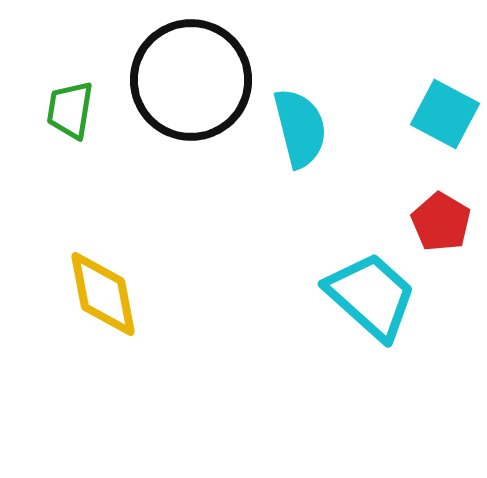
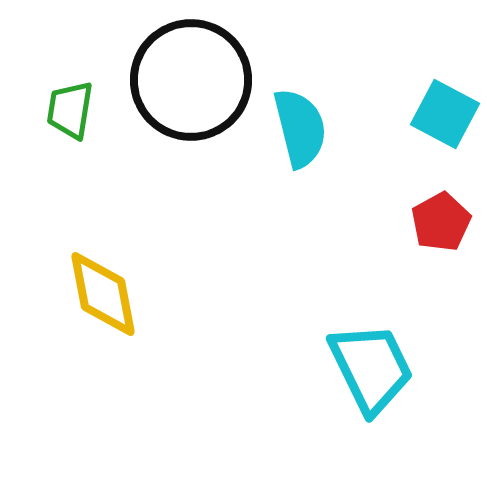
red pentagon: rotated 12 degrees clockwise
cyan trapezoid: moved 72 px down; rotated 22 degrees clockwise
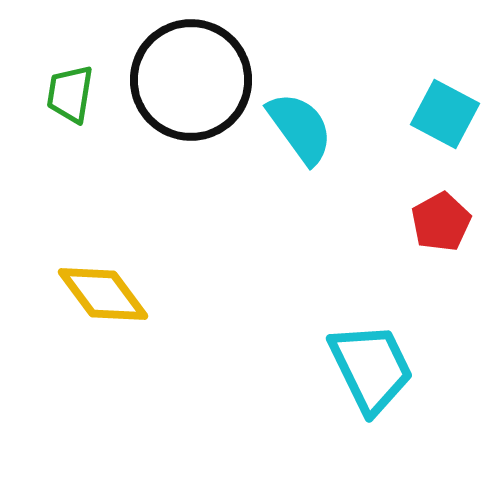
green trapezoid: moved 16 px up
cyan semicircle: rotated 22 degrees counterclockwise
yellow diamond: rotated 26 degrees counterclockwise
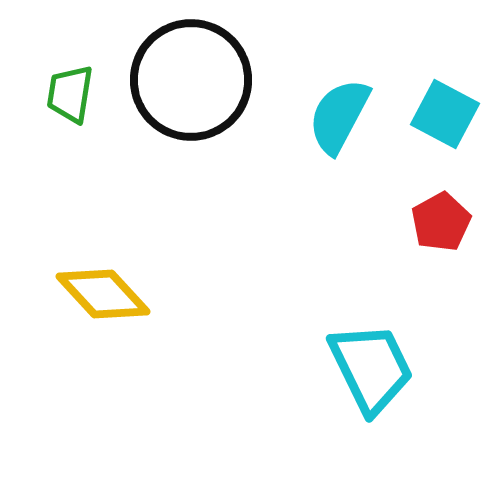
cyan semicircle: moved 39 px right, 12 px up; rotated 116 degrees counterclockwise
yellow diamond: rotated 6 degrees counterclockwise
